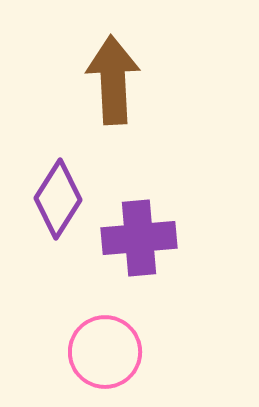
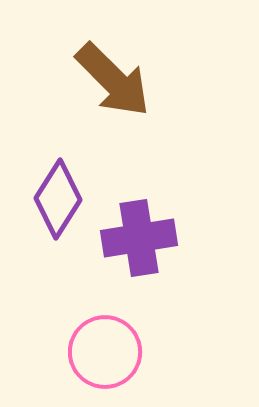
brown arrow: rotated 138 degrees clockwise
purple cross: rotated 4 degrees counterclockwise
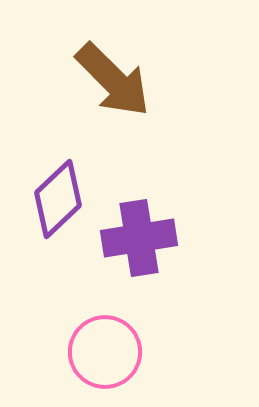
purple diamond: rotated 14 degrees clockwise
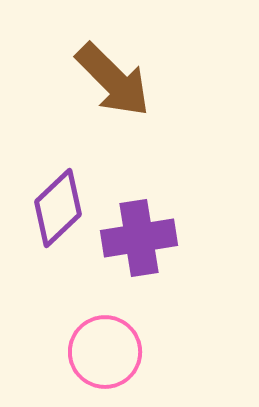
purple diamond: moved 9 px down
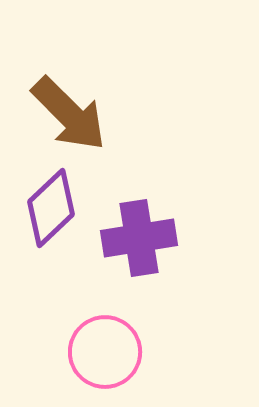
brown arrow: moved 44 px left, 34 px down
purple diamond: moved 7 px left
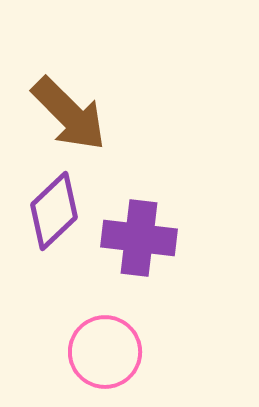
purple diamond: moved 3 px right, 3 px down
purple cross: rotated 16 degrees clockwise
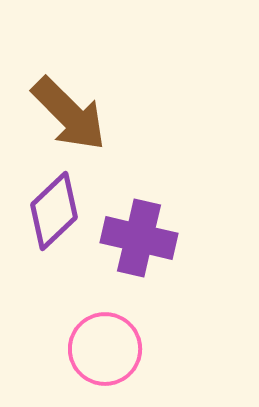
purple cross: rotated 6 degrees clockwise
pink circle: moved 3 px up
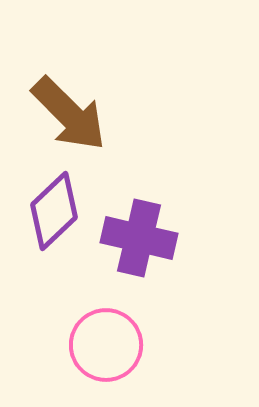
pink circle: moved 1 px right, 4 px up
